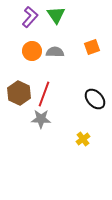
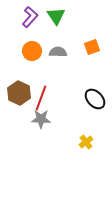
green triangle: moved 1 px down
gray semicircle: moved 3 px right
red line: moved 3 px left, 4 px down
yellow cross: moved 3 px right, 3 px down
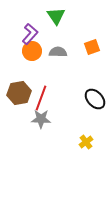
purple L-shape: moved 17 px down
brown hexagon: rotated 25 degrees clockwise
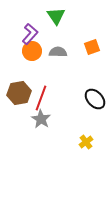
gray star: rotated 30 degrees clockwise
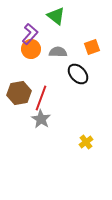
green triangle: rotated 18 degrees counterclockwise
orange circle: moved 1 px left, 2 px up
black ellipse: moved 17 px left, 25 px up
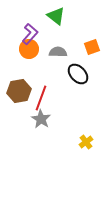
orange circle: moved 2 px left
brown hexagon: moved 2 px up
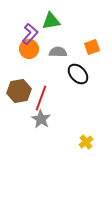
green triangle: moved 5 px left, 5 px down; rotated 48 degrees counterclockwise
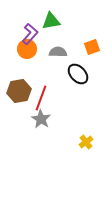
orange circle: moved 2 px left
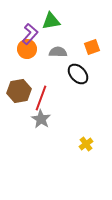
yellow cross: moved 2 px down
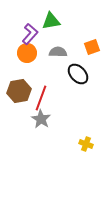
orange circle: moved 4 px down
yellow cross: rotated 32 degrees counterclockwise
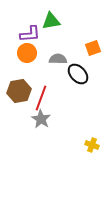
purple L-shape: rotated 45 degrees clockwise
orange square: moved 1 px right, 1 px down
gray semicircle: moved 7 px down
yellow cross: moved 6 px right, 1 px down
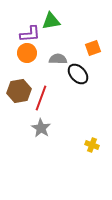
gray star: moved 9 px down
